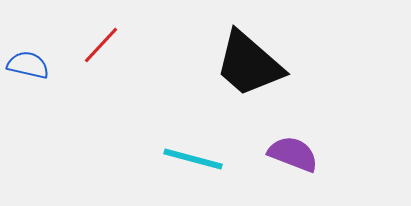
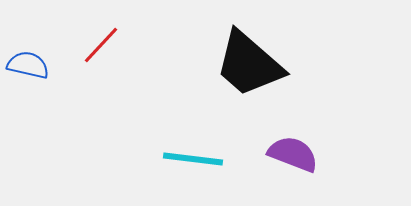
cyan line: rotated 8 degrees counterclockwise
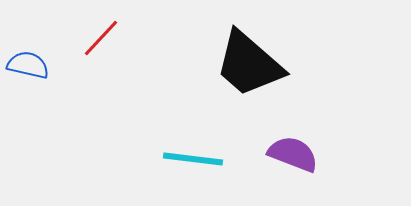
red line: moved 7 px up
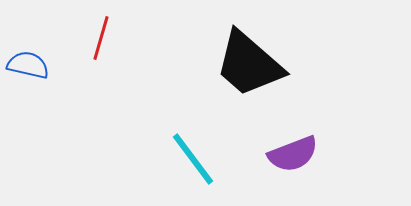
red line: rotated 27 degrees counterclockwise
purple semicircle: rotated 138 degrees clockwise
cyan line: rotated 46 degrees clockwise
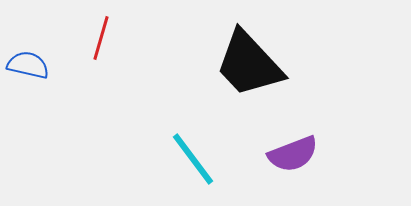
black trapezoid: rotated 6 degrees clockwise
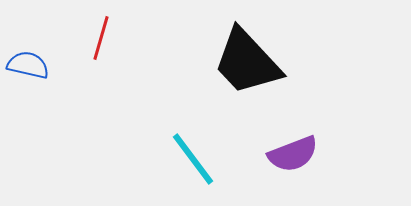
black trapezoid: moved 2 px left, 2 px up
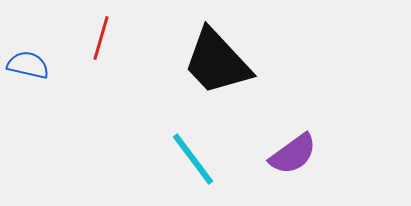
black trapezoid: moved 30 px left
purple semicircle: rotated 15 degrees counterclockwise
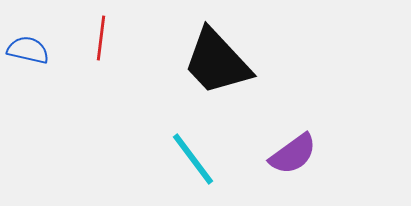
red line: rotated 9 degrees counterclockwise
blue semicircle: moved 15 px up
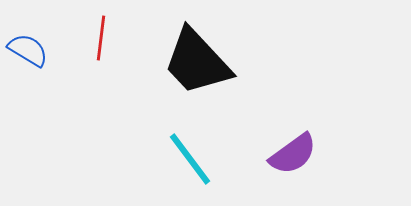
blue semicircle: rotated 18 degrees clockwise
black trapezoid: moved 20 px left
cyan line: moved 3 px left
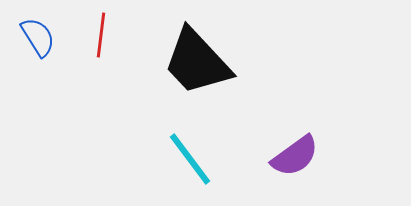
red line: moved 3 px up
blue semicircle: moved 10 px right, 13 px up; rotated 27 degrees clockwise
purple semicircle: moved 2 px right, 2 px down
